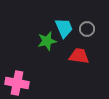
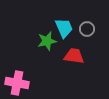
red trapezoid: moved 5 px left
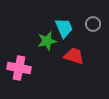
gray circle: moved 6 px right, 5 px up
red trapezoid: rotated 10 degrees clockwise
pink cross: moved 2 px right, 15 px up
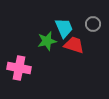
red trapezoid: moved 11 px up
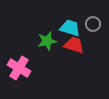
cyan trapezoid: moved 6 px right; rotated 50 degrees counterclockwise
pink cross: rotated 20 degrees clockwise
